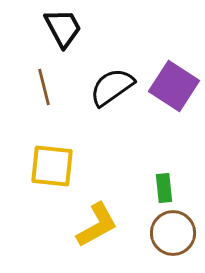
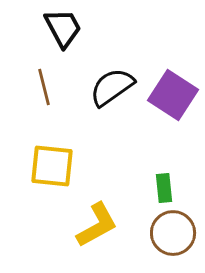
purple square: moved 1 px left, 9 px down
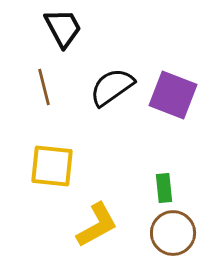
purple square: rotated 12 degrees counterclockwise
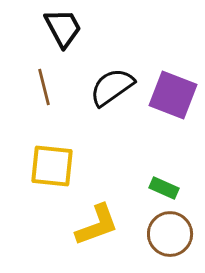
green rectangle: rotated 60 degrees counterclockwise
yellow L-shape: rotated 9 degrees clockwise
brown circle: moved 3 px left, 1 px down
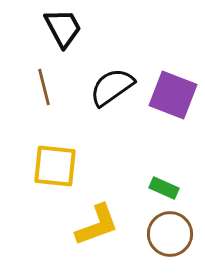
yellow square: moved 3 px right
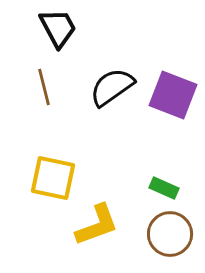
black trapezoid: moved 5 px left
yellow square: moved 2 px left, 12 px down; rotated 6 degrees clockwise
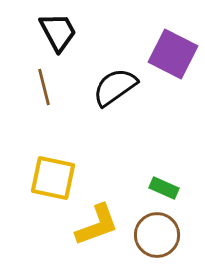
black trapezoid: moved 4 px down
black semicircle: moved 3 px right
purple square: moved 41 px up; rotated 6 degrees clockwise
brown circle: moved 13 px left, 1 px down
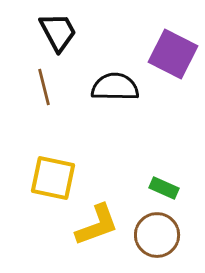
black semicircle: rotated 36 degrees clockwise
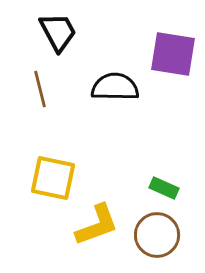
purple square: rotated 18 degrees counterclockwise
brown line: moved 4 px left, 2 px down
